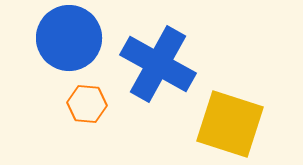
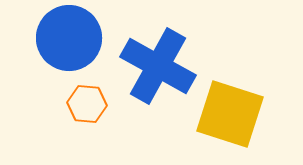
blue cross: moved 2 px down
yellow square: moved 10 px up
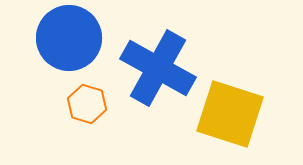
blue cross: moved 2 px down
orange hexagon: rotated 12 degrees clockwise
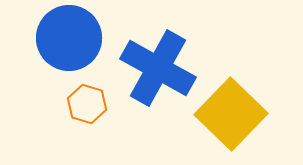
yellow square: moved 1 px right; rotated 26 degrees clockwise
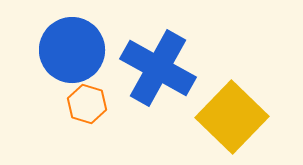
blue circle: moved 3 px right, 12 px down
yellow square: moved 1 px right, 3 px down
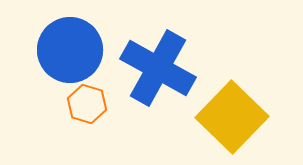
blue circle: moved 2 px left
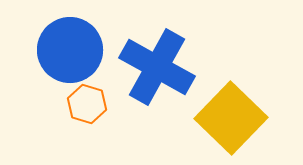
blue cross: moved 1 px left, 1 px up
yellow square: moved 1 px left, 1 px down
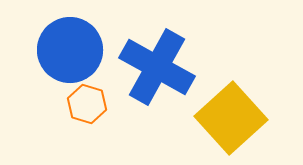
yellow square: rotated 4 degrees clockwise
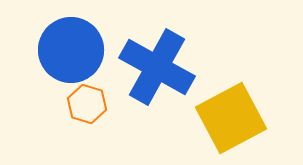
blue circle: moved 1 px right
yellow square: rotated 14 degrees clockwise
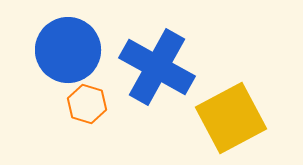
blue circle: moved 3 px left
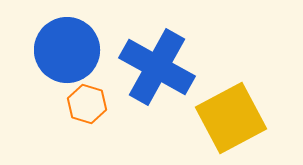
blue circle: moved 1 px left
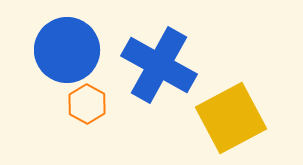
blue cross: moved 2 px right, 2 px up
orange hexagon: rotated 12 degrees clockwise
